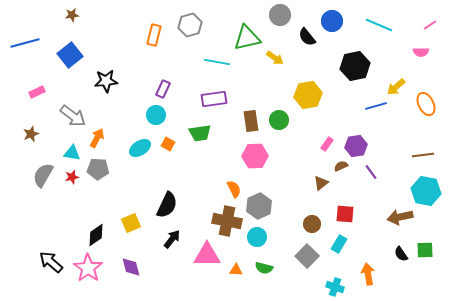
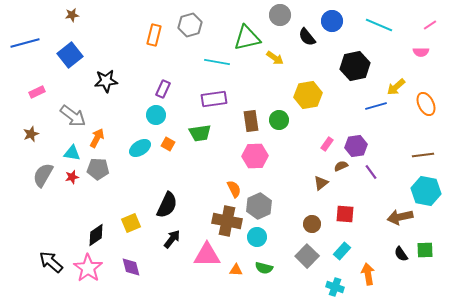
cyan rectangle at (339, 244): moved 3 px right, 7 px down; rotated 12 degrees clockwise
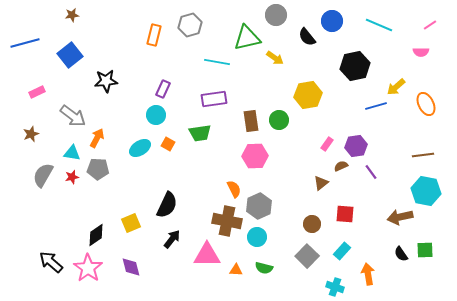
gray circle at (280, 15): moved 4 px left
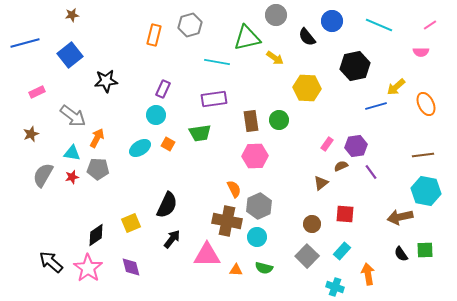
yellow hexagon at (308, 95): moved 1 px left, 7 px up; rotated 12 degrees clockwise
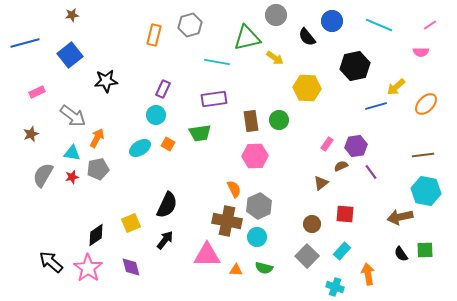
orange ellipse at (426, 104): rotated 70 degrees clockwise
gray pentagon at (98, 169): rotated 15 degrees counterclockwise
black arrow at (172, 239): moved 7 px left, 1 px down
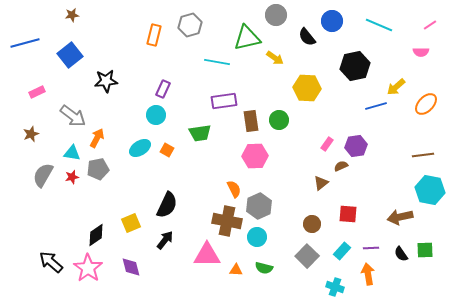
purple rectangle at (214, 99): moved 10 px right, 2 px down
orange square at (168, 144): moved 1 px left, 6 px down
purple line at (371, 172): moved 76 px down; rotated 56 degrees counterclockwise
cyan hexagon at (426, 191): moved 4 px right, 1 px up
red square at (345, 214): moved 3 px right
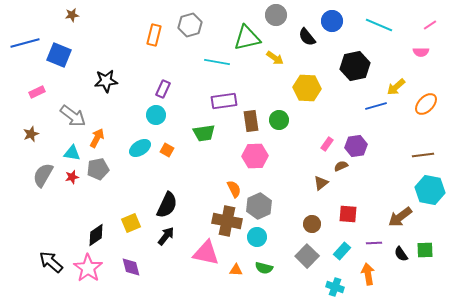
blue square at (70, 55): moved 11 px left; rotated 30 degrees counterclockwise
green trapezoid at (200, 133): moved 4 px right
brown arrow at (400, 217): rotated 25 degrees counterclockwise
black arrow at (165, 240): moved 1 px right, 4 px up
purple line at (371, 248): moved 3 px right, 5 px up
pink triangle at (207, 255): moved 1 px left, 2 px up; rotated 12 degrees clockwise
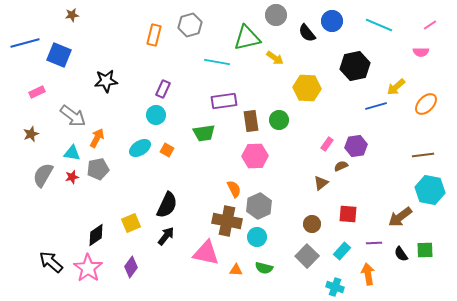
black semicircle at (307, 37): moved 4 px up
purple diamond at (131, 267): rotated 50 degrees clockwise
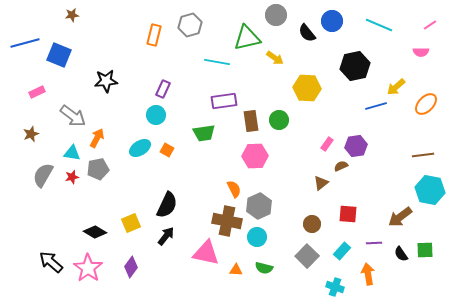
black diamond at (96, 235): moved 1 px left, 3 px up; rotated 65 degrees clockwise
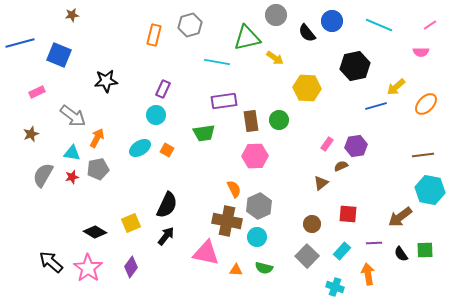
blue line at (25, 43): moved 5 px left
